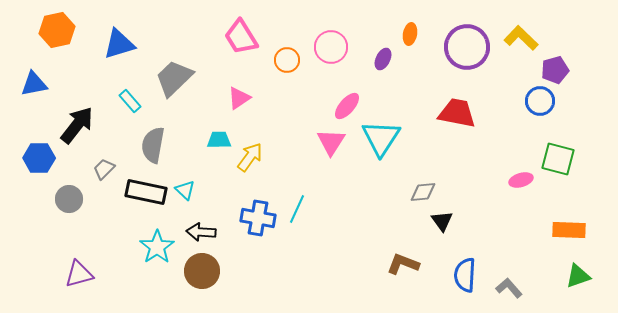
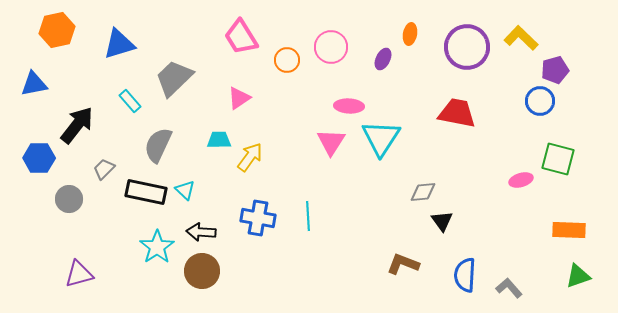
pink ellipse at (347, 106): moved 2 px right; rotated 52 degrees clockwise
gray semicircle at (153, 145): moved 5 px right; rotated 15 degrees clockwise
cyan line at (297, 209): moved 11 px right, 7 px down; rotated 28 degrees counterclockwise
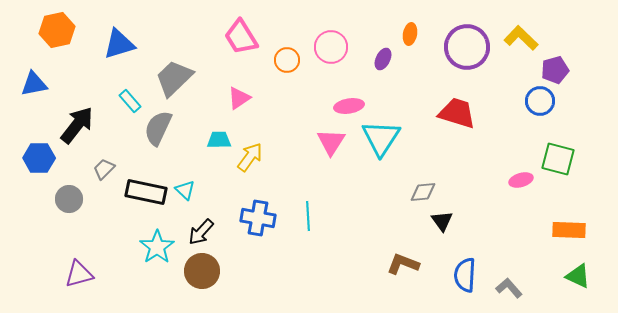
pink ellipse at (349, 106): rotated 12 degrees counterclockwise
red trapezoid at (457, 113): rotated 6 degrees clockwise
gray semicircle at (158, 145): moved 17 px up
black arrow at (201, 232): rotated 52 degrees counterclockwise
green triangle at (578, 276): rotated 44 degrees clockwise
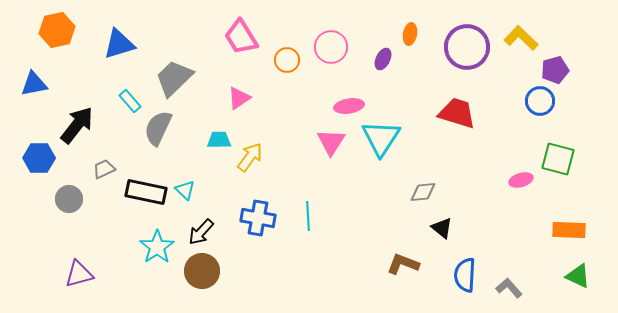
gray trapezoid at (104, 169): rotated 20 degrees clockwise
black triangle at (442, 221): moved 7 px down; rotated 15 degrees counterclockwise
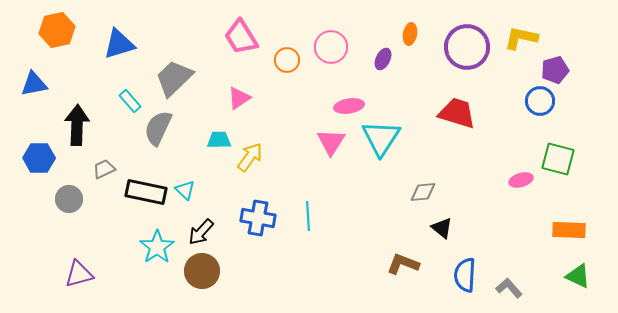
yellow L-shape at (521, 38): rotated 32 degrees counterclockwise
black arrow at (77, 125): rotated 36 degrees counterclockwise
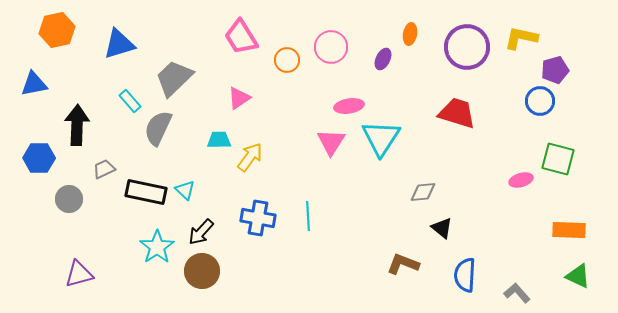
gray L-shape at (509, 288): moved 8 px right, 5 px down
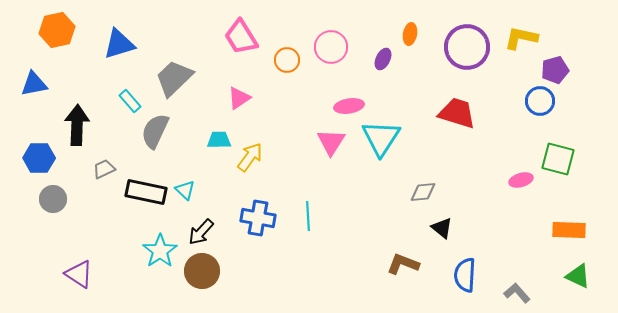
gray semicircle at (158, 128): moved 3 px left, 3 px down
gray circle at (69, 199): moved 16 px left
cyan star at (157, 247): moved 3 px right, 4 px down
purple triangle at (79, 274): rotated 48 degrees clockwise
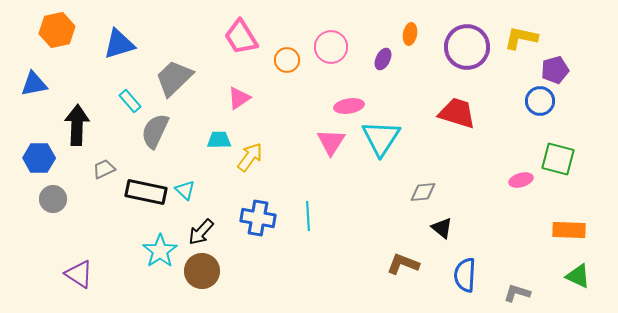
gray L-shape at (517, 293): rotated 32 degrees counterclockwise
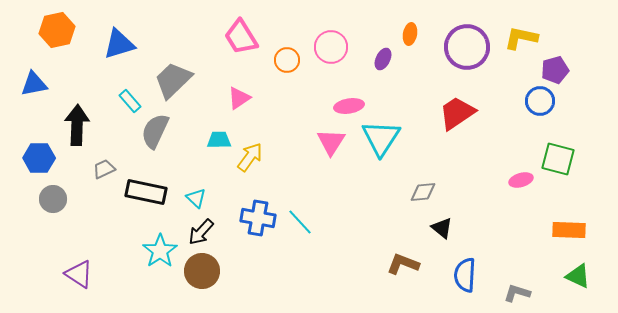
gray trapezoid at (174, 78): moved 1 px left, 2 px down
red trapezoid at (457, 113): rotated 51 degrees counterclockwise
cyan triangle at (185, 190): moved 11 px right, 8 px down
cyan line at (308, 216): moved 8 px left, 6 px down; rotated 40 degrees counterclockwise
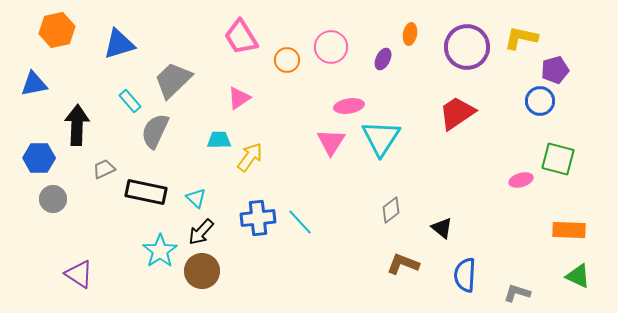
gray diamond at (423, 192): moved 32 px left, 18 px down; rotated 32 degrees counterclockwise
blue cross at (258, 218): rotated 16 degrees counterclockwise
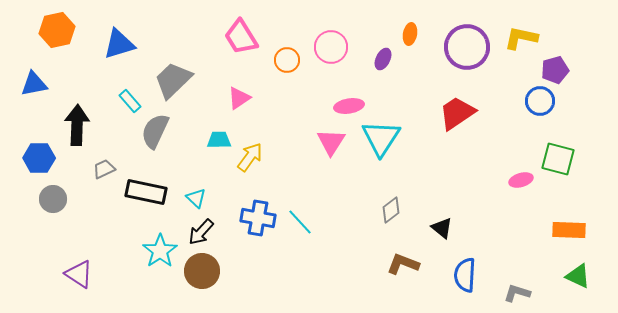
blue cross at (258, 218): rotated 16 degrees clockwise
